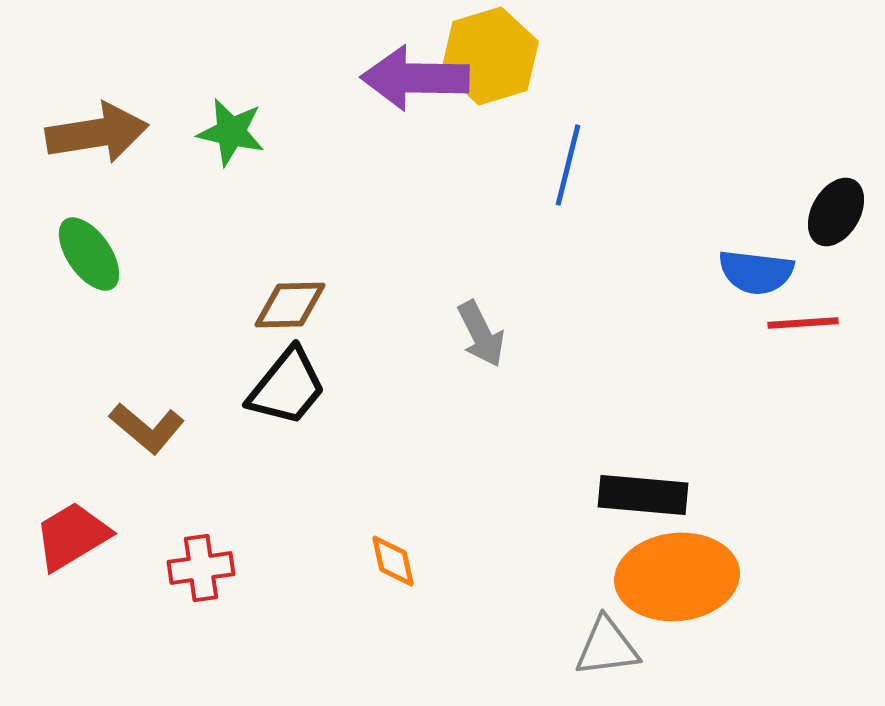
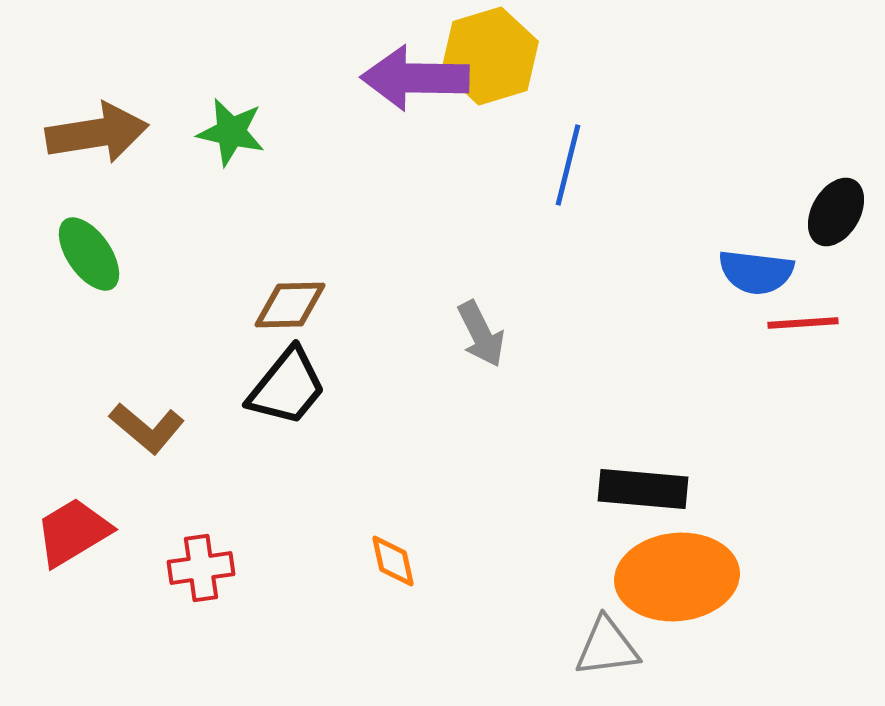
black rectangle: moved 6 px up
red trapezoid: moved 1 px right, 4 px up
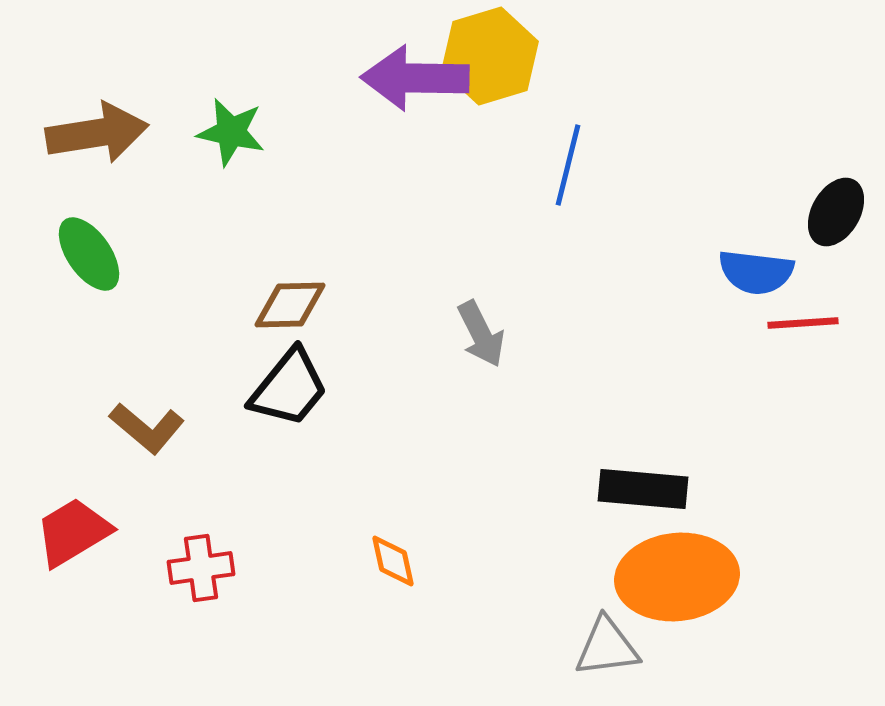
black trapezoid: moved 2 px right, 1 px down
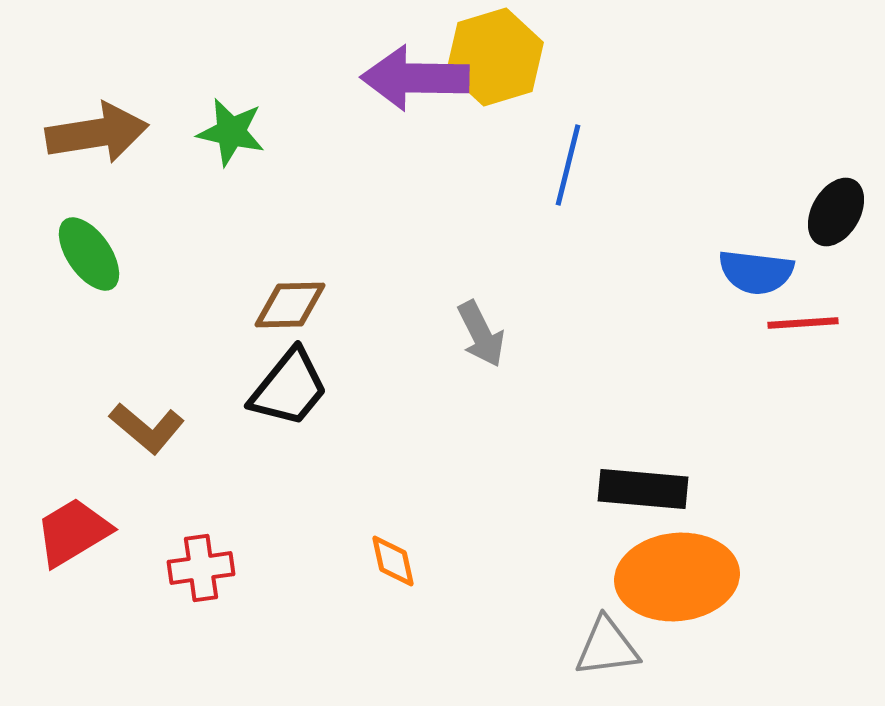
yellow hexagon: moved 5 px right, 1 px down
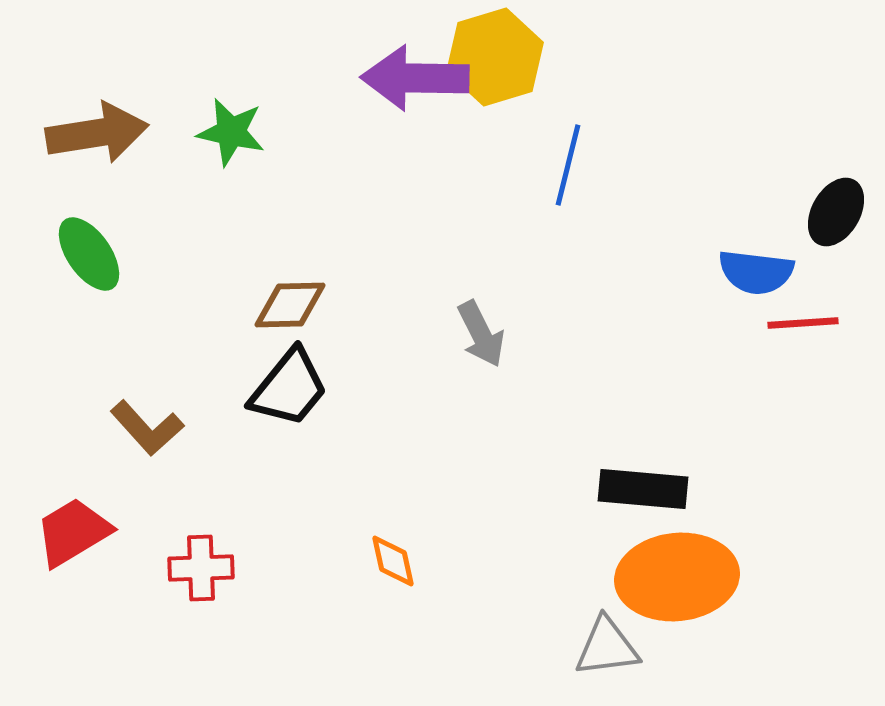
brown L-shape: rotated 8 degrees clockwise
red cross: rotated 6 degrees clockwise
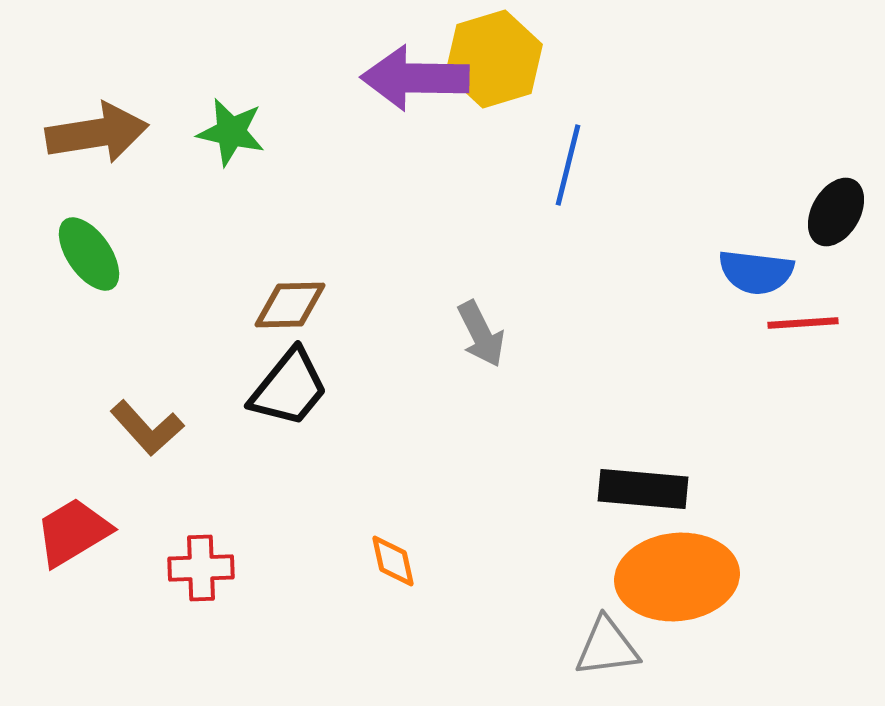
yellow hexagon: moved 1 px left, 2 px down
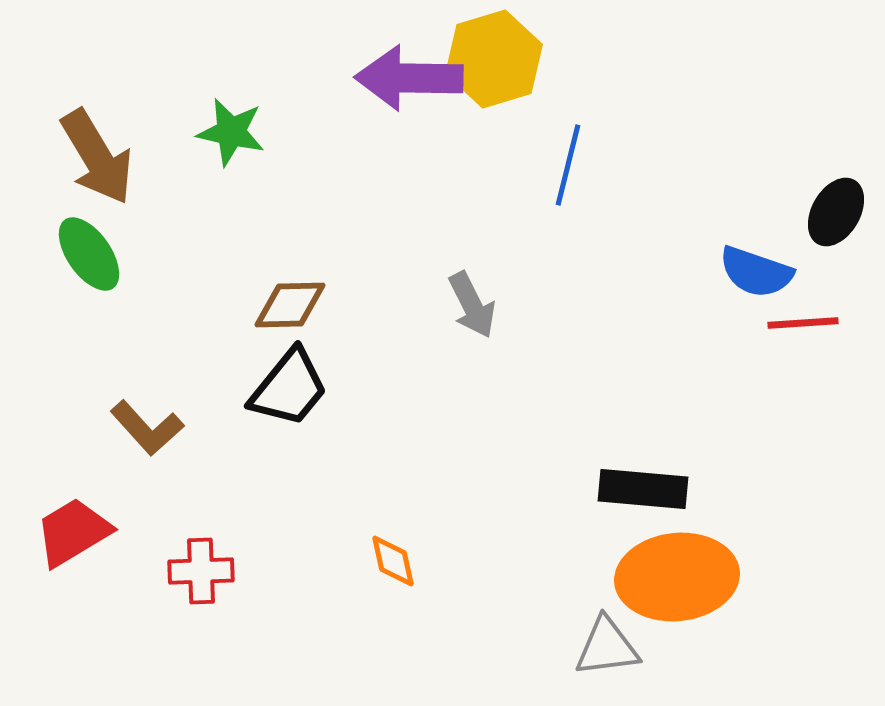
purple arrow: moved 6 px left
brown arrow: moved 24 px down; rotated 68 degrees clockwise
blue semicircle: rotated 12 degrees clockwise
gray arrow: moved 9 px left, 29 px up
red cross: moved 3 px down
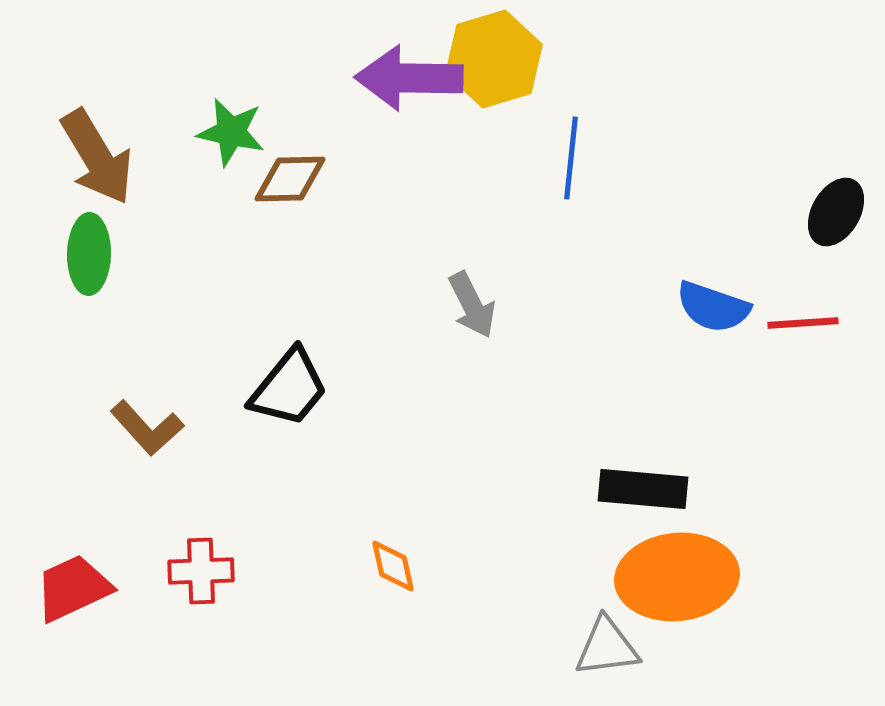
blue line: moved 3 px right, 7 px up; rotated 8 degrees counterclockwise
green ellipse: rotated 36 degrees clockwise
blue semicircle: moved 43 px left, 35 px down
brown diamond: moved 126 px up
red trapezoid: moved 56 px down; rotated 6 degrees clockwise
orange diamond: moved 5 px down
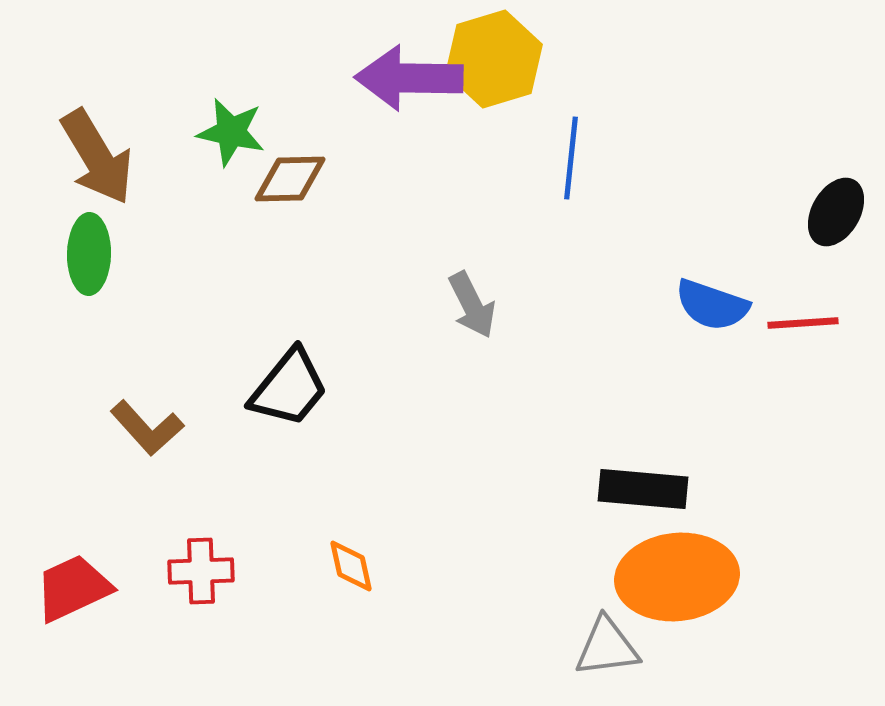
blue semicircle: moved 1 px left, 2 px up
orange diamond: moved 42 px left
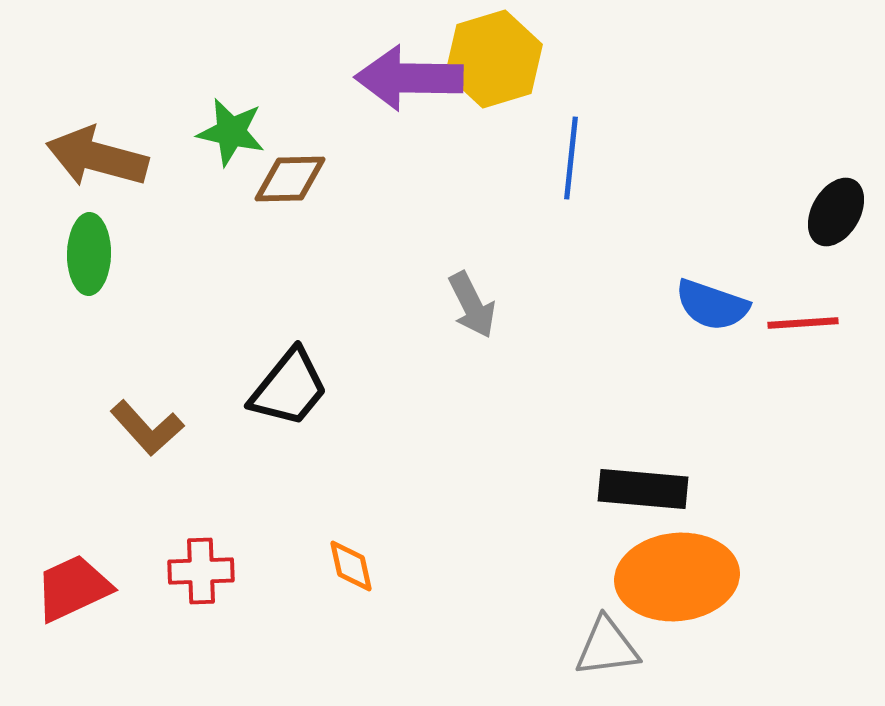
brown arrow: rotated 136 degrees clockwise
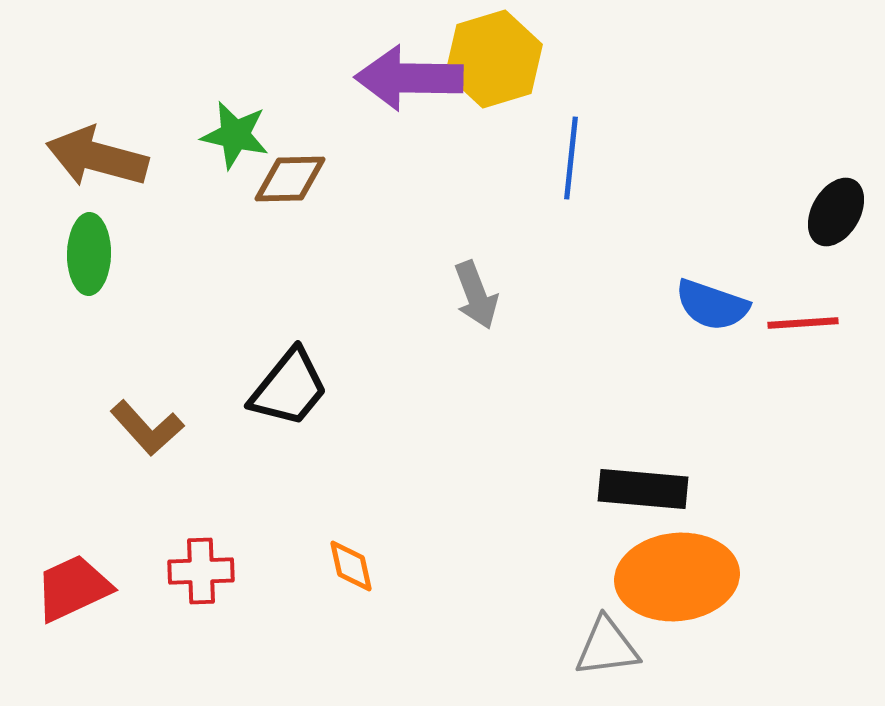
green star: moved 4 px right, 3 px down
gray arrow: moved 4 px right, 10 px up; rotated 6 degrees clockwise
